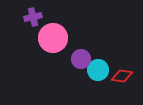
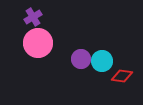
purple cross: rotated 18 degrees counterclockwise
pink circle: moved 15 px left, 5 px down
cyan circle: moved 4 px right, 9 px up
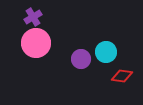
pink circle: moved 2 px left
cyan circle: moved 4 px right, 9 px up
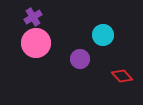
cyan circle: moved 3 px left, 17 px up
purple circle: moved 1 px left
red diamond: rotated 40 degrees clockwise
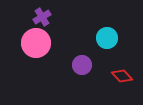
purple cross: moved 9 px right
cyan circle: moved 4 px right, 3 px down
purple circle: moved 2 px right, 6 px down
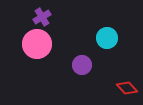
pink circle: moved 1 px right, 1 px down
red diamond: moved 5 px right, 12 px down
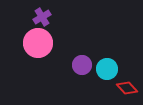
cyan circle: moved 31 px down
pink circle: moved 1 px right, 1 px up
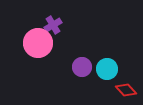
purple cross: moved 11 px right, 8 px down
purple circle: moved 2 px down
red diamond: moved 1 px left, 2 px down
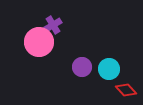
pink circle: moved 1 px right, 1 px up
cyan circle: moved 2 px right
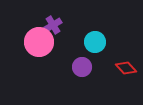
cyan circle: moved 14 px left, 27 px up
red diamond: moved 22 px up
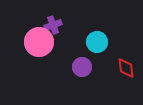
purple cross: rotated 12 degrees clockwise
cyan circle: moved 2 px right
red diamond: rotated 35 degrees clockwise
